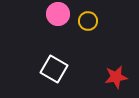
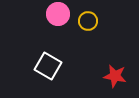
white square: moved 6 px left, 3 px up
red star: moved 1 px left, 1 px up; rotated 20 degrees clockwise
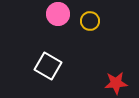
yellow circle: moved 2 px right
red star: moved 1 px right, 7 px down; rotated 15 degrees counterclockwise
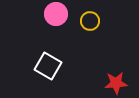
pink circle: moved 2 px left
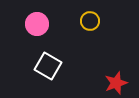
pink circle: moved 19 px left, 10 px down
red star: rotated 15 degrees counterclockwise
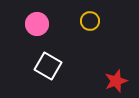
red star: moved 2 px up
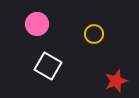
yellow circle: moved 4 px right, 13 px down
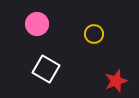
white square: moved 2 px left, 3 px down
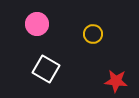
yellow circle: moved 1 px left
red star: rotated 25 degrees clockwise
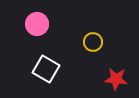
yellow circle: moved 8 px down
red star: moved 2 px up
